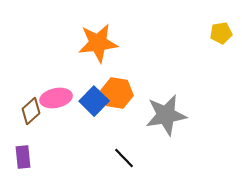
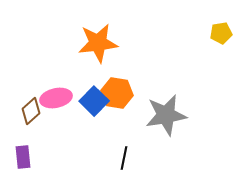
black line: rotated 55 degrees clockwise
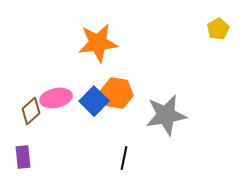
yellow pentagon: moved 3 px left, 4 px up; rotated 20 degrees counterclockwise
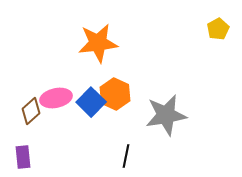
orange hexagon: moved 2 px left, 1 px down; rotated 16 degrees clockwise
blue square: moved 3 px left, 1 px down
black line: moved 2 px right, 2 px up
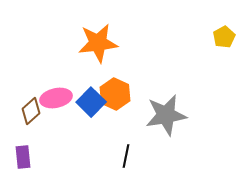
yellow pentagon: moved 6 px right, 8 px down
